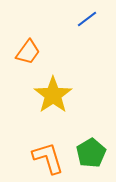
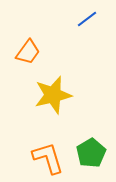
yellow star: rotated 21 degrees clockwise
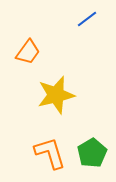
yellow star: moved 3 px right
green pentagon: moved 1 px right
orange L-shape: moved 2 px right, 5 px up
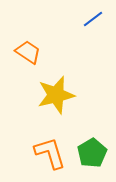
blue line: moved 6 px right
orange trapezoid: rotated 92 degrees counterclockwise
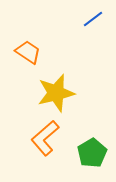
yellow star: moved 2 px up
orange L-shape: moved 5 px left, 15 px up; rotated 114 degrees counterclockwise
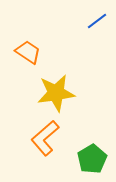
blue line: moved 4 px right, 2 px down
yellow star: rotated 6 degrees clockwise
green pentagon: moved 6 px down
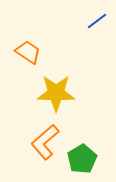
yellow star: rotated 9 degrees clockwise
orange L-shape: moved 4 px down
green pentagon: moved 10 px left
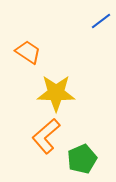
blue line: moved 4 px right
orange L-shape: moved 1 px right, 6 px up
green pentagon: rotated 8 degrees clockwise
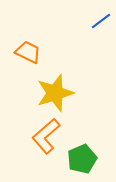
orange trapezoid: rotated 8 degrees counterclockwise
yellow star: moved 1 px left; rotated 18 degrees counterclockwise
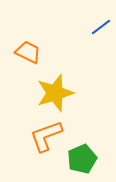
blue line: moved 6 px down
orange L-shape: rotated 21 degrees clockwise
